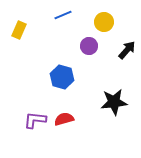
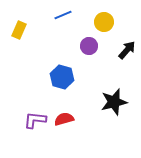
black star: rotated 8 degrees counterclockwise
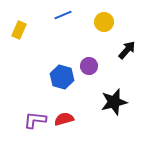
purple circle: moved 20 px down
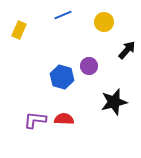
red semicircle: rotated 18 degrees clockwise
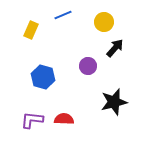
yellow rectangle: moved 12 px right
black arrow: moved 12 px left, 2 px up
purple circle: moved 1 px left
blue hexagon: moved 19 px left
purple L-shape: moved 3 px left
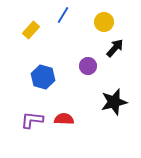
blue line: rotated 36 degrees counterclockwise
yellow rectangle: rotated 18 degrees clockwise
